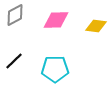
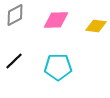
cyan pentagon: moved 3 px right, 2 px up
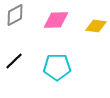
cyan pentagon: moved 1 px left
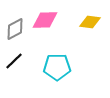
gray diamond: moved 14 px down
pink diamond: moved 11 px left
yellow diamond: moved 6 px left, 4 px up
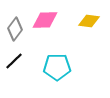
yellow diamond: moved 1 px left, 1 px up
gray diamond: rotated 25 degrees counterclockwise
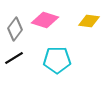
pink diamond: rotated 20 degrees clockwise
black line: moved 3 px up; rotated 12 degrees clockwise
cyan pentagon: moved 7 px up
